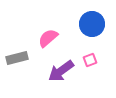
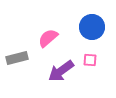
blue circle: moved 3 px down
pink square: rotated 24 degrees clockwise
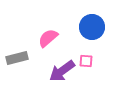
pink square: moved 4 px left, 1 px down
purple arrow: moved 1 px right
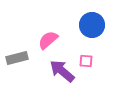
blue circle: moved 2 px up
pink semicircle: moved 2 px down
purple arrow: rotated 76 degrees clockwise
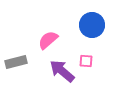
gray rectangle: moved 1 px left, 4 px down
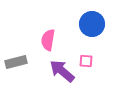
blue circle: moved 1 px up
pink semicircle: rotated 40 degrees counterclockwise
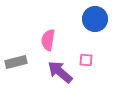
blue circle: moved 3 px right, 5 px up
pink square: moved 1 px up
purple arrow: moved 2 px left, 1 px down
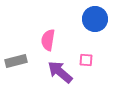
gray rectangle: moved 1 px up
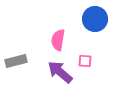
pink semicircle: moved 10 px right
pink square: moved 1 px left, 1 px down
